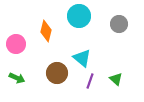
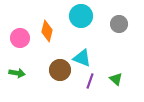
cyan circle: moved 2 px right
orange diamond: moved 1 px right
pink circle: moved 4 px right, 6 px up
cyan triangle: rotated 18 degrees counterclockwise
brown circle: moved 3 px right, 3 px up
green arrow: moved 5 px up; rotated 14 degrees counterclockwise
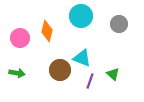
green triangle: moved 3 px left, 5 px up
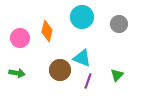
cyan circle: moved 1 px right, 1 px down
green triangle: moved 4 px right, 1 px down; rotated 32 degrees clockwise
purple line: moved 2 px left
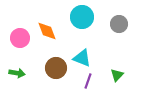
orange diamond: rotated 35 degrees counterclockwise
brown circle: moved 4 px left, 2 px up
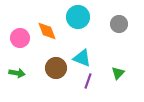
cyan circle: moved 4 px left
green triangle: moved 1 px right, 2 px up
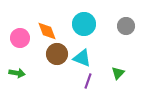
cyan circle: moved 6 px right, 7 px down
gray circle: moved 7 px right, 2 px down
brown circle: moved 1 px right, 14 px up
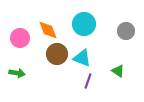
gray circle: moved 5 px down
orange diamond: moved 1 px right, 1 px up
green triangle: moved 2 px up; rotated 40 degrees counterclockwise
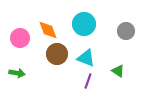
cyan triangle: moved 4 px right
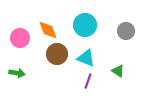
cyan circle: moved 1 px right, 1 px down
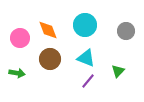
brown circle: moved 7 px left, 5 px down
green triangle: rotated 40 degrees clockwise
purple line: rotated 21 degrees clockwise
